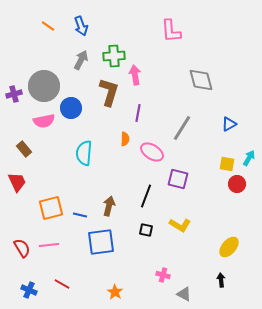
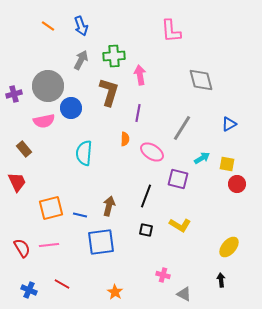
pink arrow: moved 5 px right
gray circle: moved 4 px right
cyan arrow: moved 47 px left; rotated 28 degrees clockwise
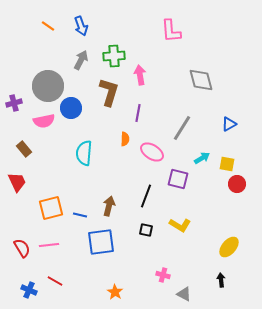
purple cross: moved 9 px down
red line: moved 7 px left, 3 px up
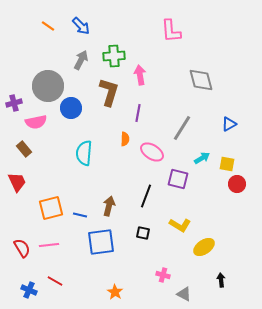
blue arrow: rotated 24 degrees counterclockwise
pink semicircle: moved 8 px left, 1 px down
black square: moved 3 px left, 3 px down
yellow ellipse: moved 25 px left; rotated 15 degrees clockwise
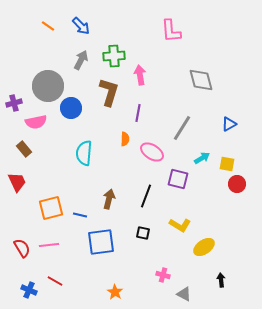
brown arrow: moved 7 px up
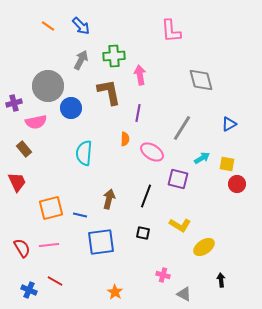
brown L-shape: rotated 28 degrees counterclockwise
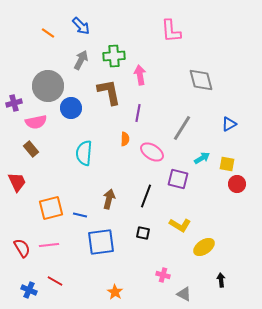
orange line: moved 7 px down
brown rectangle: moved 7 px right
